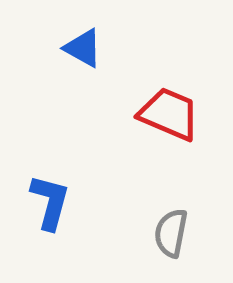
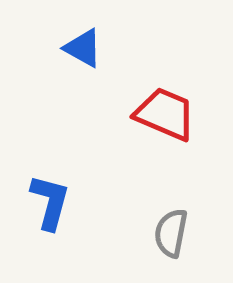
red trapezoid: moved 4 px left
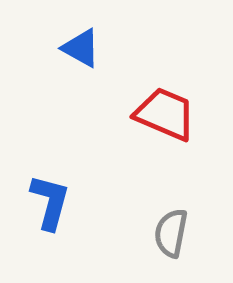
blue triangle: moved 2 px left
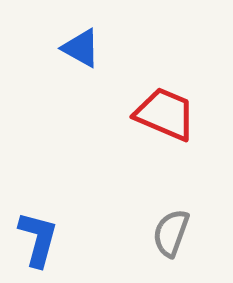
blue L-shape: moved 12 px left, 37 px down
gray semicircle: rotated 9 degrees clockwise
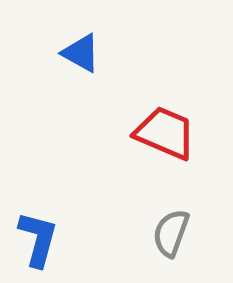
blue triangle: moved 5 px down
red trapezoid: moved 19 px down
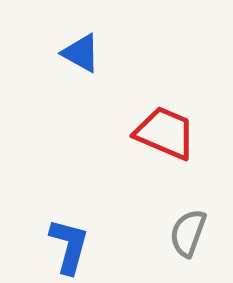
gray semicircle: moved 17 px right
blue L-shape: moved 31 px right, 7 px down
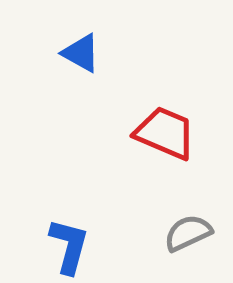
gray semicircle: rotated 45 degrees clockwise
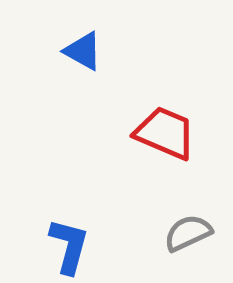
blue triangle: moved 2 px right, 2 px up
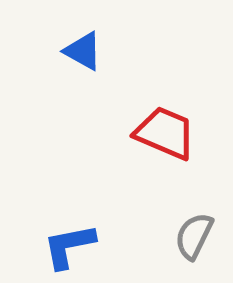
gray semicircle: moved 6 px right, 3 px down; rotated 39 degrees counterclockwise
blue L-shape: rotated 116 degrees counterclockwise
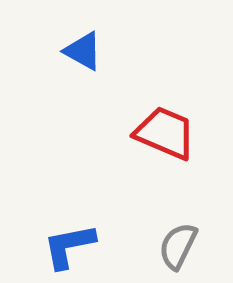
gray semicircle: moved 16 px left, 10 px down
